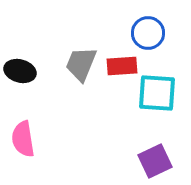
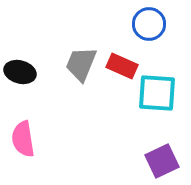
blue circle: moved 1 px right, 9 px up
red rectangle: rotated 28 degrees clockwise
black ellipse: moved 1 px down
purple square: moved 7 px right
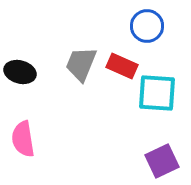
blue circle: moved 2 px left, 2 px down
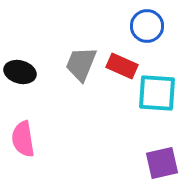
purple square: moved 2 px down; rotated 12 degrees clockwise
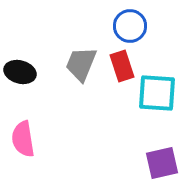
blue circle: moved 17 px left
red rectangle: rotated 48 degrees clockwise
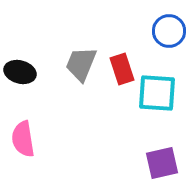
blue circle: moved 39 px right, 5 px down
red rectangle: moved 3 px down
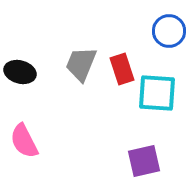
pink semicircle: moved 1 px right, 2 px down; rotated 18 degrees counterclockwise
purple square: moved 18 px left, 2 px up
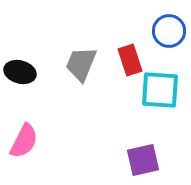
red rectangle: moved 8 px right, 9 px up
cyan square: moved 3 px right, 3 px up
pink semicircle: rotated 126 degrees counterclockwise
purple square: moved 1 px left, 1 px up
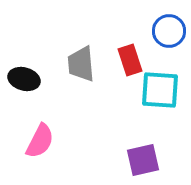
gray trapezoid: rotated 27 degrees counterclockwise
black ellipse: moved 4 px right, 7 px down
pink semicircle: moved 16 px right
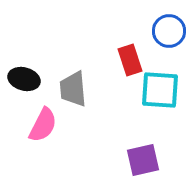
gray trapezoid: moved 8 px left, 25 px down
pink semicircle: moved 3 px right, 16 px up
